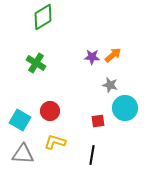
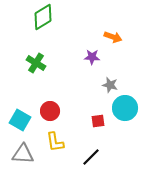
orange arrow: moved 18 px up; rotated 60 degrees clockwise
yellow L-shape: rotated 115 degrees counterclockwise
black line: moved 1 px left, 2 px down; rotated 36 degrees clockwise
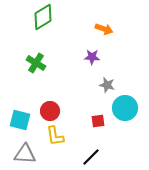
orange arrow: moved 9 px left, 8 px up
gray star: moved 3 px left
cyan square: rotated 15 degrees counterclockwise
yellow L-shape: moved 6 px up
gray triangle: moved 2 px right
